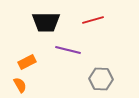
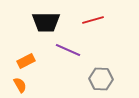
purple line: rotated 10 degrees clockwise
orange rectangle: moved 1 px left, 1 px up
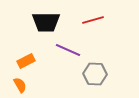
gray hexagon: moved 6 px left, 5 px up
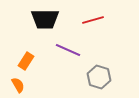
black trapezoid: moved 1 px left, 3 px up
orange rectangle: rotated 30 degrees counterclockwise
gray hexagon: moved 4 px right, 3 px down; rotated 15 degrees clockwise
orange semicircle: moved 2 px left
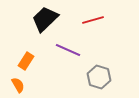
black trapezoid: rotated 136 degrees clockwise
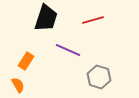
black trapezoid: moved 1 px right, 1 px up; rotated 152 degrees clockwise
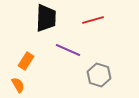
black trapezoid: rotated 16 degrees counterclockwise
gray hexagon: moved 2 px up
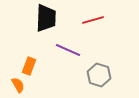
orange rectangle: moved 3 px right, 5 px down; rotated 12 degrees counterclockwise
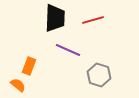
black trapezoid: moved 9 px right
orange semicircle: rotated 21 degrees counterclockwise
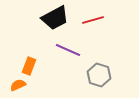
black trapezoid: rotated 60 degrees clockwise
orange semicircle: rotated 63 degrees counterclockwise
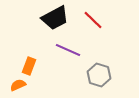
red line: rotated 60 degrees clockwise
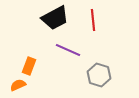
red line: rotated 40 degrees clockwise
